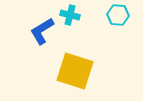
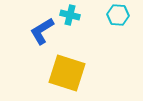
yellow square: moved 8 px left, 2 px down
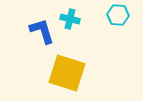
cyan cross: moved 4 px down
blue L-shape: rotated 104 degrees clockwise
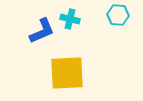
blue L-shape: rotated 84 degrees clockwise
yellow square: rotated 21 degrees counterclockwise
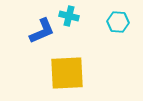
cyan hexagon: moved 7 px down
cyan cross: moved 1 px left, 3 px up
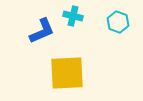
cyan cross: moved 4 px right
cyan hexagon: rotated 15 degrees clockwise
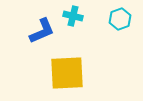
cyan hexagon: moved 2 px right, 3 px up; rotated 20 degrees clockwise
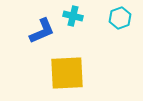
cyan hexagon: moved 1 px up
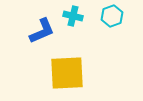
cyan hexagon: moved 8 px left, 2 px up
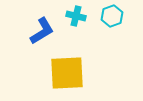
cyan cross: moved 3 px right
blue L-shape: rotated 8 degrees counterclockwise
